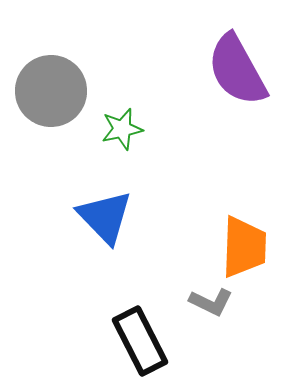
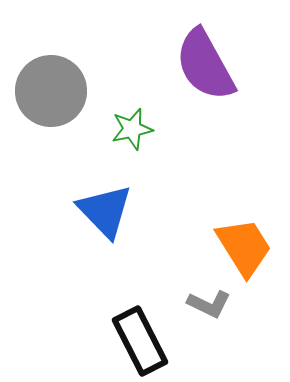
purple semicircle: moved 32 px left, 5 px up
green star: moved 10 px right
blue triangle: moved 6 px up
orange trapezoid: rotated 34 degrees counterclockwise
gray L-shape: moved 2 px left, 2 px down
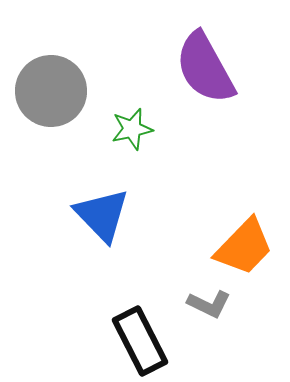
purple semicircle: moved 3 px down
blue triangle: moved 3 px left, 4 px down
orange trapezoid: rotated 76 degrees clockwise
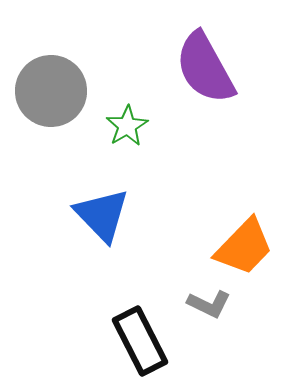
green star: moved 5 px left, 3 px up; rotated 18 degrees counterclockwise
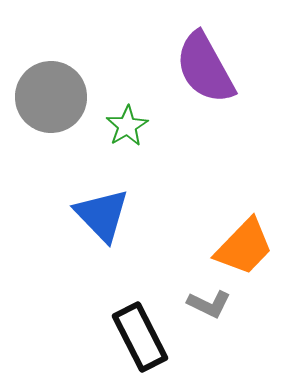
gray circle: moved 6 px down
black rectangle: moved 4 px up
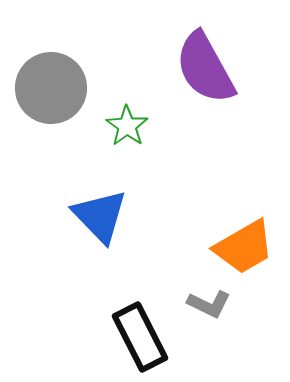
gray circle: moved 9 px up
green star: rotated 6 degrees counterclockwise
blue triangle: moved 2 px left, 1 px down
orange trapezoid: rotated 16 degrees clockwise
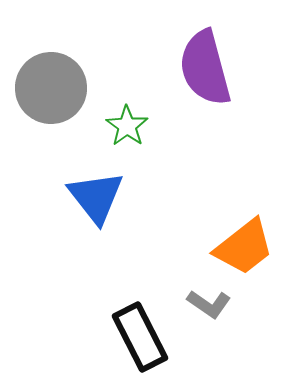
purple semicircle: rotated 14 degrees clockwise
blue triangle: moved 4 px left, 19 px up; rotated 6 degrees clockwise
orange trapezoid: rotated 8 degrees counterclockwise
gray L-shape: rotated 9 degrees clockwise
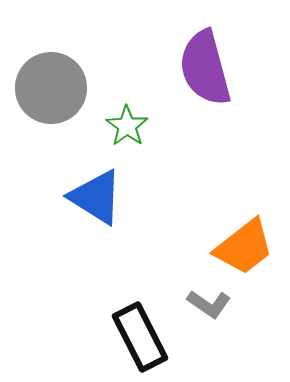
blue triangle: rotated 20 degrees counterclockwise
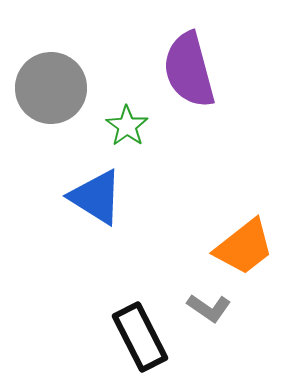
purple semicircle: moved 16 px left, 2 px down
gray L-shape: moved 4 px down
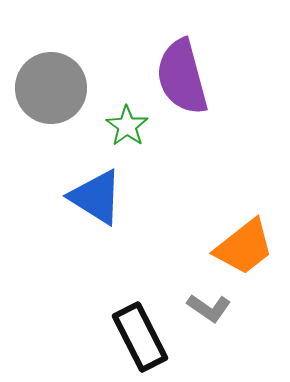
purple semicircle: moved 7 px left, 7 px down
